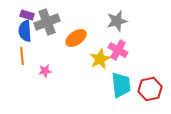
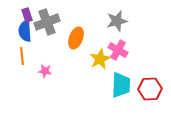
purple rectangle: rotated 56 degrees clockwise
orange ellipse: rotated 35 degrees counterclockwise
pink star: rotated 16 degrees clockwise
cyan trapezoid: rotated 8 degrees clockwise
red hexagon: rotated 10 degrees clockwise
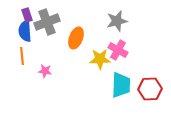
yellow star: rotated 25 degrees clockwise
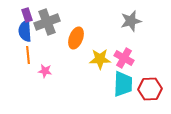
gray star: moved 14 px right
pink cross: moved 6 px right, 8 px down
orange line: moved 6 px right, 1 px up
cyan trapezoid: moved 2 px right, 1 px up
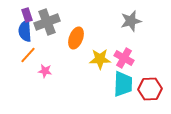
orange line: rotated 48 degrees clockwise
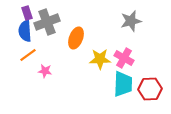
purple rectangle: moved 2 px up
orange line: rotated 12 degrees clockwise
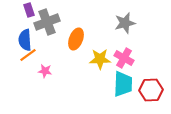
purple rectangle: moved 2 px right, 3 px up
gray star: moved 6 px left, 2 px down
blue semicircle: moved 9 px down
orange ellipse: moved 1 px down
red hexagon: moved 1 px right, 1 px down
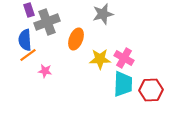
gray star: moved 22 px left, 9 px up
